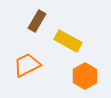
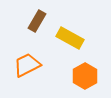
yellow rectangle: moved 2 px right, 3 px up
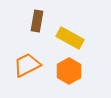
brown rectangle: rotated 20 degrees counterclockwise
orange hexagon: moved 16 px left, 5 px up
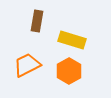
yellow rectangle: moved 2 px right, 2 px down; rotated 12 degrees counterclockwise
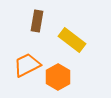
yellow rectangle: rotated 20 degrees clockwise
orange hexagon: moved 11 px left, 6 px down
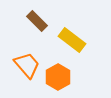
brown rectangle: rotated 55 degrees counterclockwise
orange trapezoid: rotated 76 degrees clockwise
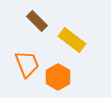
orange trapezoid: moved 1 px up; rotated 20 degrees clockwise
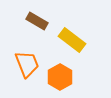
brown rectangle: rotated 15 degrees counterclockwise
orange hexagon: moved 2 px right
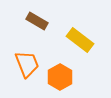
yellow rectangle: moved 8 px right
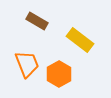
orange hexagon: moved 1 px left, 3 px up
